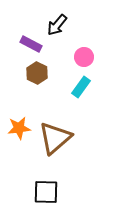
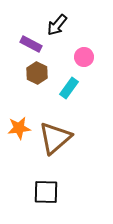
cyan rectangle: moved 12 px left, 1 px down
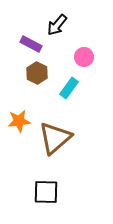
orange star: moved 7 px up
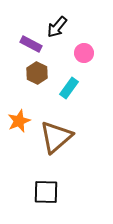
black arrow: moved 2 px down
pink circle: moved 4 px up
orange star: rotated 15 degrees counterclockwise
brown triangle: moved 1 px right, 1 px up
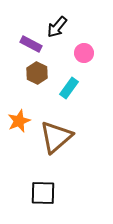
black square: moved 3 px left, 1 px down
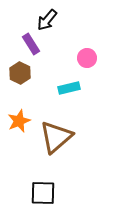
black arrow: moved 10 px left, 7 px up
purple rectangle: rotated 30 degrees clockwise
pink circle: moved 3 px right, 5 px down
brown hexagon: moved 17 px left
cyan rectangle: rotated 40 degrees clockwise
